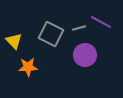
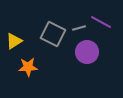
gray square: moved 2 px right
yellow triangle: rotated 42 degrees clockwise
purple circle: moved 2 px right, 3 px up
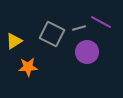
gray square: moved 1 px left
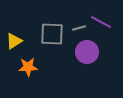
gray square: rotated 25 degrees counterclockwise
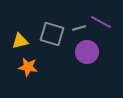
gray square: rotated 15 degrees clockwise
yellow triangle: moved 6 px right; rotated 18 degrees clockwise
orange star: rotated 12 degrees clockwise
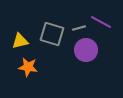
purple circle: moved 1 px left, 2 px up
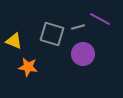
purple line: moved 1 px left, 3 px up
gray line: moved 1 px left, 1 px up
yellow triangle: moved 6 px left; rotated 36 degrees clockwise
purple circle: moved 3 px left, 4 px down
